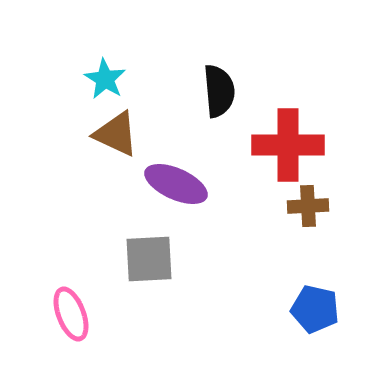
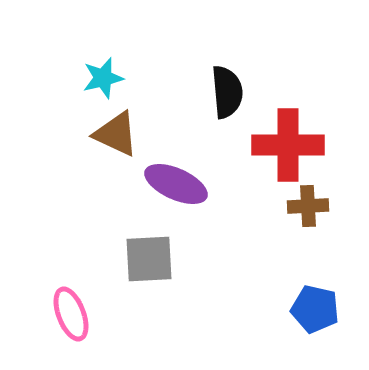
cyan star: moved 2 px left, 1 px up; rotated 27 degrees clockwise
black semicircle: moved 8 px right, 1 px down
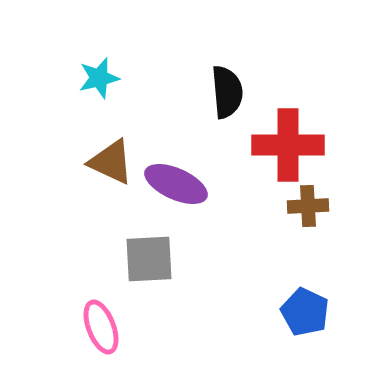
cyan star: moved 4 px left
brown triangle: moved 5 px left, 28 px down
blue pentagon: moved 10 px left, 3 px down; rotated 12 degrees clockwise
pink ellipse: moved 30 px right, 13 px down
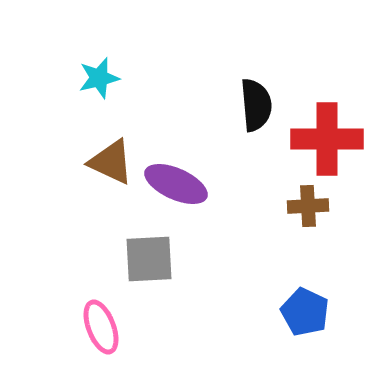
black semicircle: moved 29 px right, 13 px down
red cross: moved 39 px right, 6 px up
